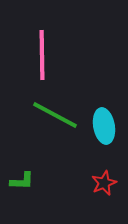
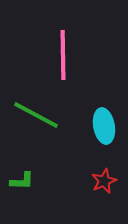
pink line: moved 21 px right
green line: moved 19 px left
red star: moved 2 px up
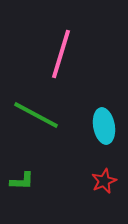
pink line: moved 2 px left, 1 px up; rotated 18 degrees clockwise
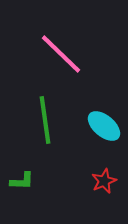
pink line: rotated 63 degrees counterclockwise
green line: moved 9 px right, 5 px down; rotated 54 degrees clockwise
cyan ellipse: rotated 40 degrees counterclockwise
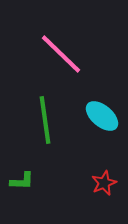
cyan ellipse: moved 2 px left, 10 px up
red star: moved 2 px down
